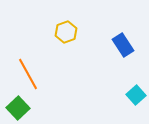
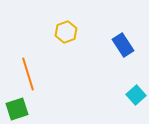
orange line: rotated 12 degrees clockwise
green square: moved 1 px left, 1 px down; rotated 25 degrees clockwise
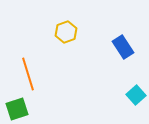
blue rectangle: moved 2 px down
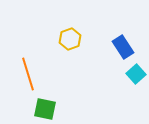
yellow hexagon: moved 4 px right, 7 px down
cyan square: moved 21 px up
green square: moved 28 px right; rotated 30 degrees clockwise
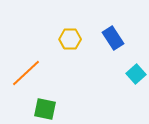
yellow hexagon: rotated 20 degrees clockwise
blue rectangle: moved 10 px left, 9 px up
orange line: moved 2 px left, 1 px up; rotated 64 degrees clockwise
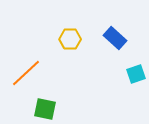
blue rectangle: moved 2 px right; rotated 15 degrees counterclockwise
cyan square: rotated 24 degrees clockwise
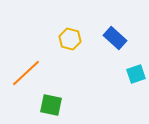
yellow hexagon: rotated 15 degrees clockwise
green square: moved 6 px right, 4 px up
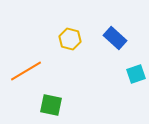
orange line: moved 2 px up; rotated 12 degrees clockwise
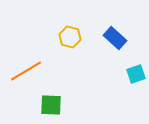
yellow hexagon: moved 2 px up
green square: rotated 10 degrees counterclockwise
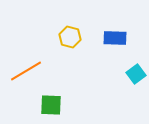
blue rectangle: rotated 40 degrees counterclockwise
cyan square: rotated 18 degrees counterclockwise
